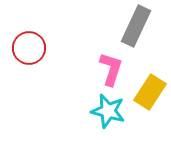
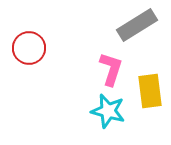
gray rectangle: moved 1 px right, 1 px up; rotated 33 degrees clockwise
yellow rectangle: moved 1 px up; rotated 40 degrees counterclockwise
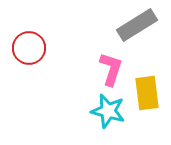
yellow rectangle: moved 3 px left, 2 px down
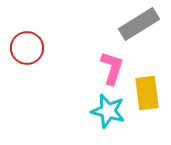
gray rectangle: moved 2 px right, 1 px up
red circle: moved 2 px left
pink L-shape: moved 1 px right, 1 px up
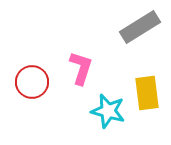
gray rectangle: moved 1 px right, 3 px down
red circle: moved 5 px right, 34 px down
pink L-shape: moved 31 px left
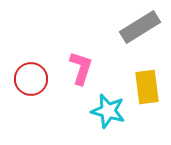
red circle: moved 1 px left, 3 px up
yellow rectangle: moved 6 px up
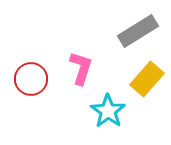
gray rectangle: moved 2 px left, 4 px down
yellow rectangle: moved 8 px up; rotated 48 degrees clockwise
cyan star: rotated 20 degrees clockwise
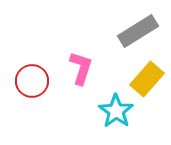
red circle: moved 1 px right, 2 px down
cyan star: moved 8 px right
